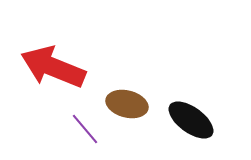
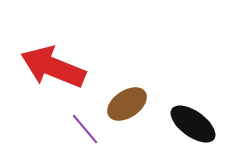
brown ellipse: rotated 48 degrees counterclockwise
black ellipse: moved 2 px right, 4 px down
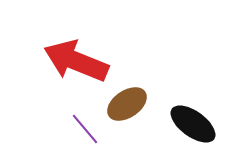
red arrow: moved 23 px right, 6 px up
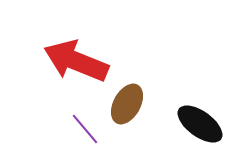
brown ellipse: rotated 27 degrees counterclockwise
black ellipse: moved 7 px right
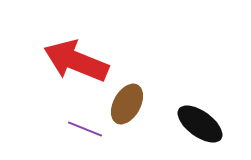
purple line: rotated 28 degrees counterclockwise
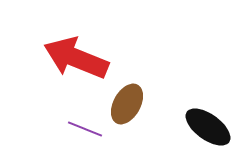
red arrow: moved 3 px up
black ellipse: moved 8 px right, 3 px down
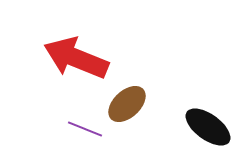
brown ellipse: rotated 18 degrees clockwise
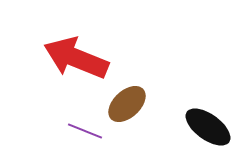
purple line: moved 2 px down
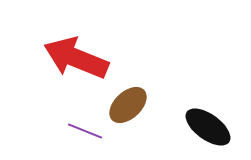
brown ellipse: moved 1 px right, 1 px down
